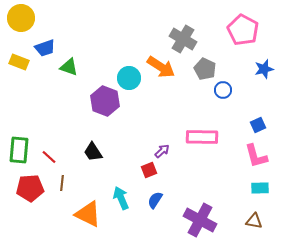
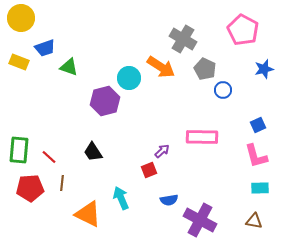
purple hexagon: rotated 24 degrees clockwise
blue semicircle: moved 14 px right; rotated 132 degrees counterclockwise
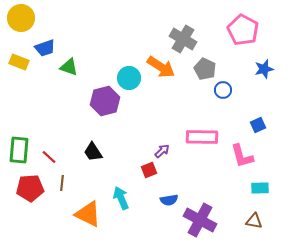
pink L-shape: moved 14 px left
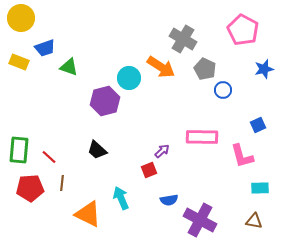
black trapezoid: moved 4 px right, 2 px up; rotated 15 degrees counterclockwise
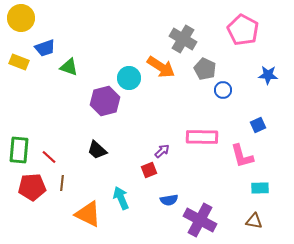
blue star: moved 4 px right, 6 px down; rotated 18 degrees clockwise
red pentagon: moved 2 px right, 1 px up
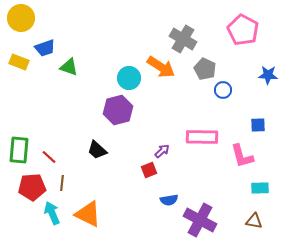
purple hexagon: moved 13 px right, 9 px down
blue square: rotated 21 degrees clockwise
cyan arrow: moved 69 px left, 15 px down
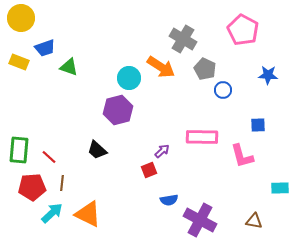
cyan rectangle: moved 20 px right
cyan arrow: rotated 70 degrees clockwise
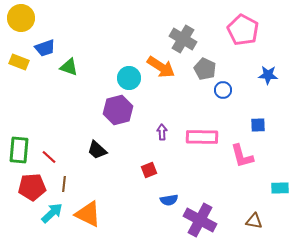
purple arrow: moved 19 px up; rotated 49 degrees counterclockwise
brown line: moved 2 px right, 1 px down
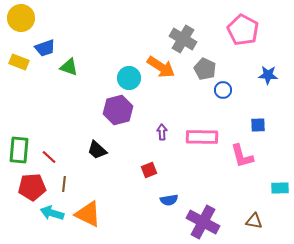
cyan arrow: rotated 120 degrees counterclockwise
purple cross: moved 3 px right, 2 px down
